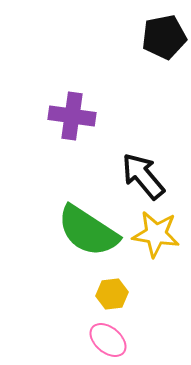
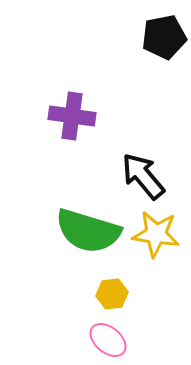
green semicircle: rotated 16 degrees counterclockwise
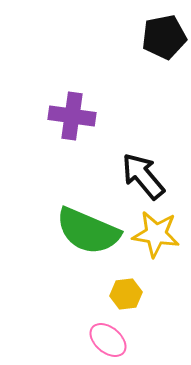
green semicircle: rotated 6 degrees clockwise
yellow hexagon: moved 14 px right
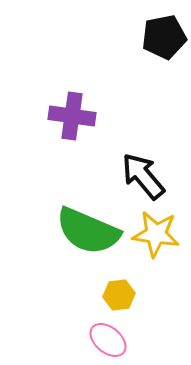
yellow hexagon: moved 7 px left, 1 px down
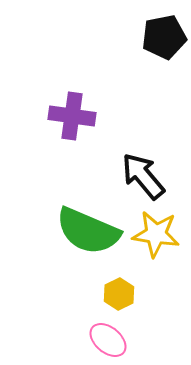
yellow hexagon: moved 1 px up; rotated 20 degrees counterclockwise
